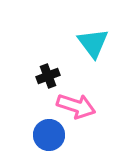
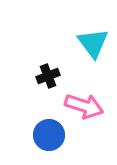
pink arrow: moved 8 px right
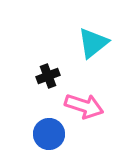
cyan triangle: rotated 28 degrees clockwise
blue circle: moved 1 px up
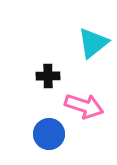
black cross: rotated 20 degrees clockwise
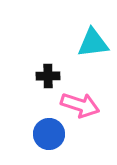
cyan triangle: rotated 32 degrees clockwise
pink arrow: moved 4 px left, 1 px up
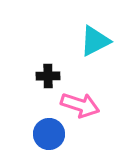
cyan triangle: moved 2 px right, 2 px up; rotated 20 degrees counterclockwise
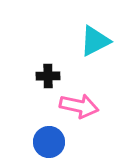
pink arrow: moved 1 px left, 1 px down; rotated 6 degrees counterclockwise
blue circle: moved 8 px down
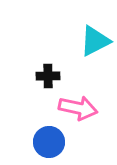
pink arrow: moved 1 px left, 2 px down
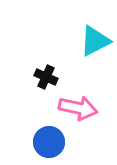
black cross: moved 2 px left, 1 px down; rotated 25 degrees clockwise
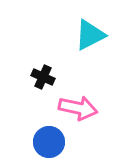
cyan triangle: moved 5 px left, 6 px up
black cross: moved 3 px left
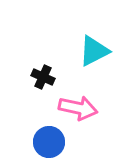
cyan triangle: moved 4 px right, 16 px down
